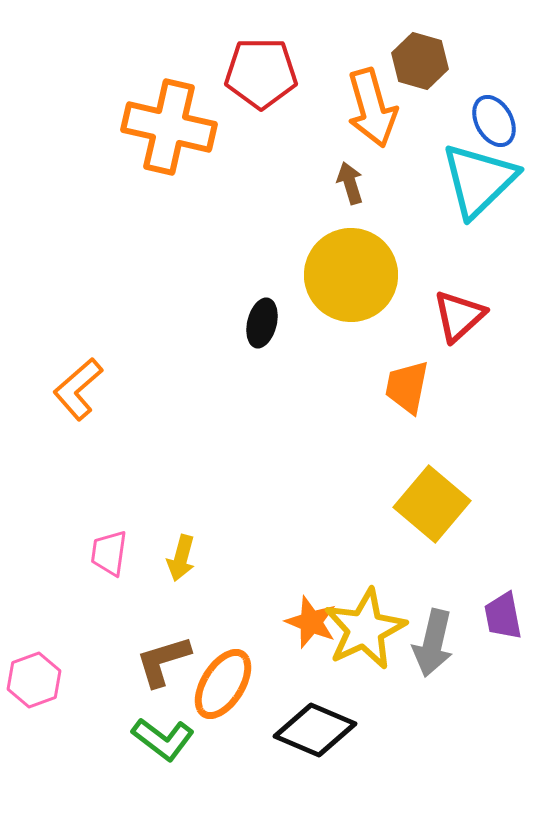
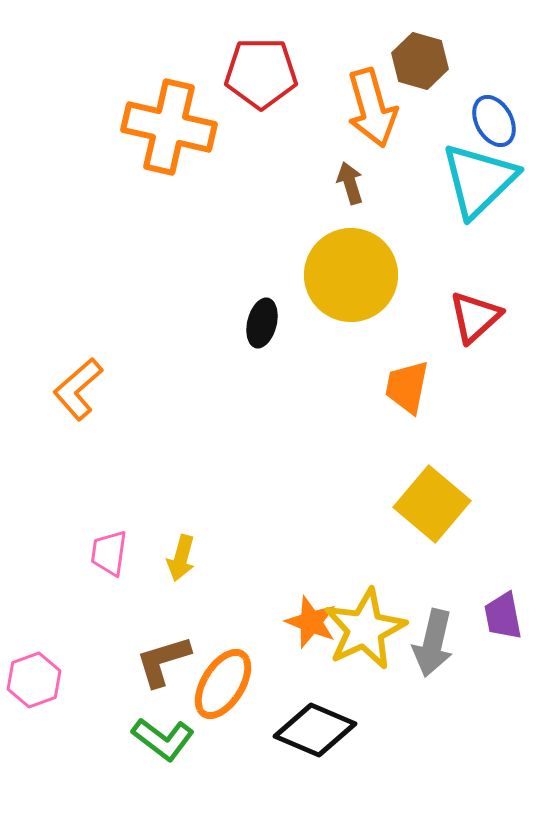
red triangle: moved 16 px right, 1 px down
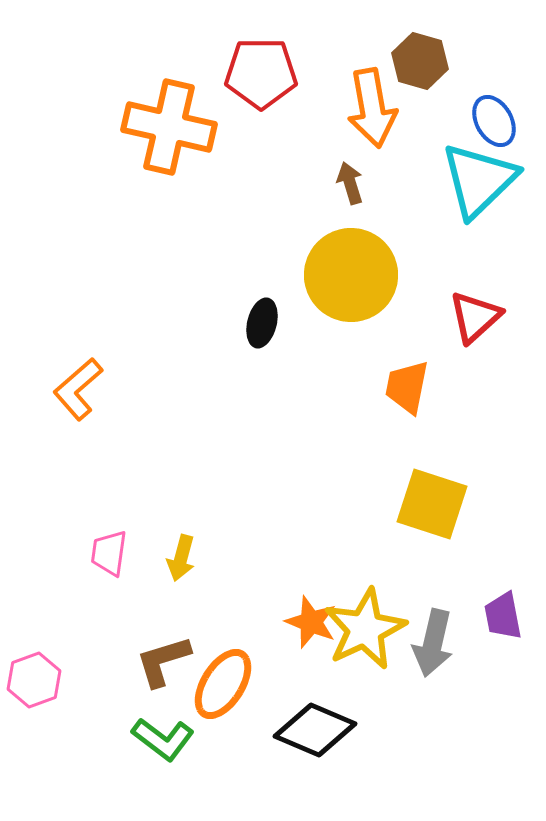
orange arrow: rotated 6 degrees clockwise
yellow square: rotated 22 degrees counterclockwise
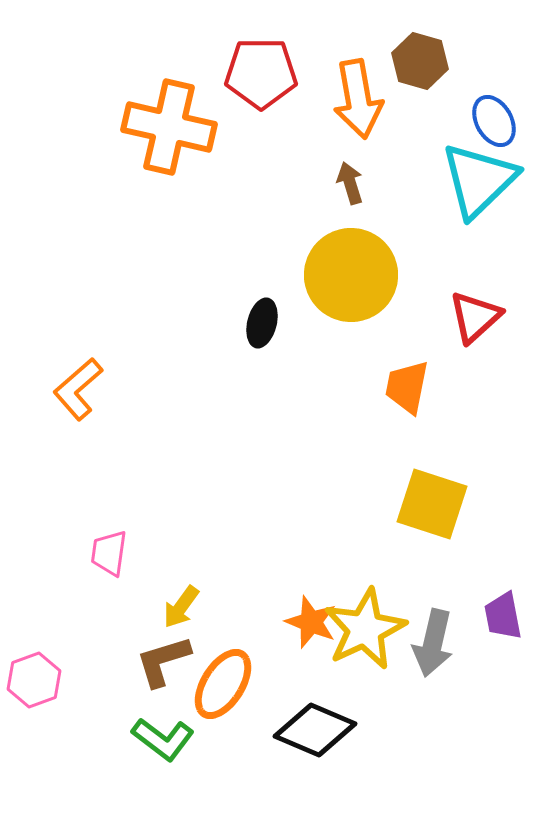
orange arrow: moved 14 px left, 9 px up
yellow arrow: moved 49 px down; rotated 21 degrees clockwise
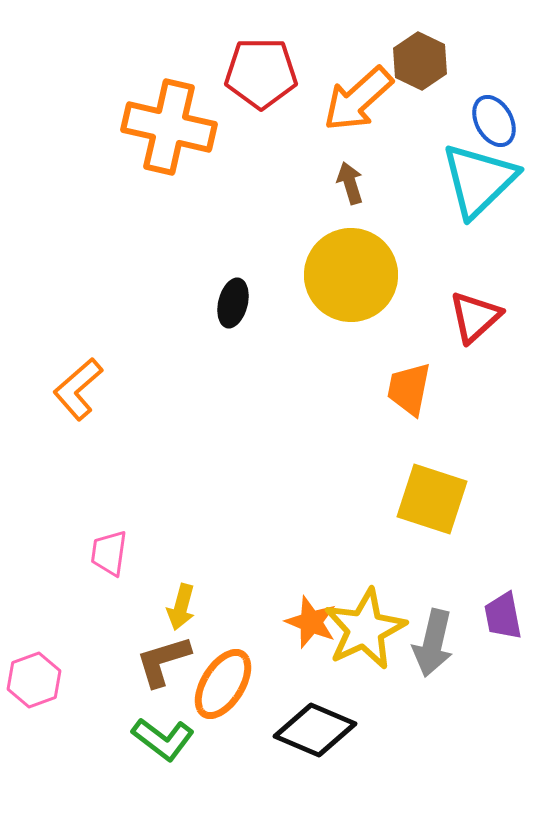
brown hexagon: rotated 10 degrees clockwise
orange arrow: rotated 58 degrees clockwise
black ellipse: moved 29 px left, 20 px up
orange trapezoid: moved 2 px right, 2 px down
yellow square: moved 5 px up
yellow arrow: rotated 21 degrees counterclockwise
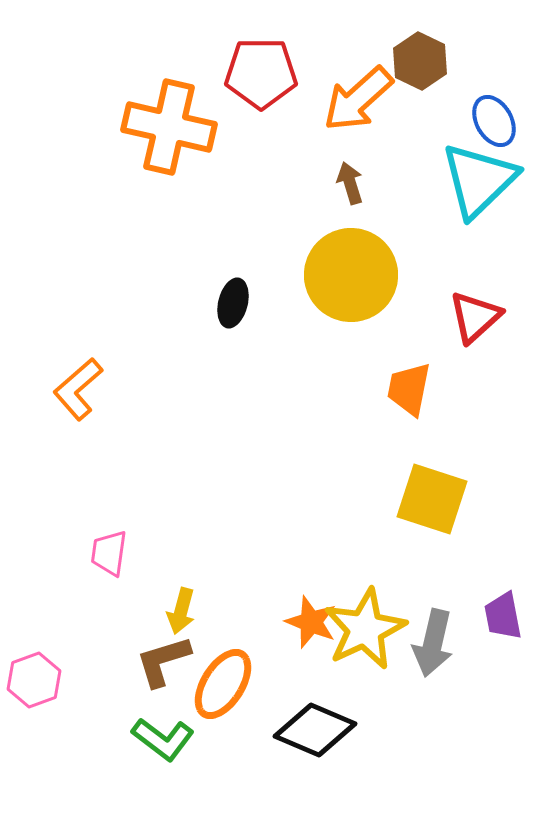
yellow arrow: moved 4 px down
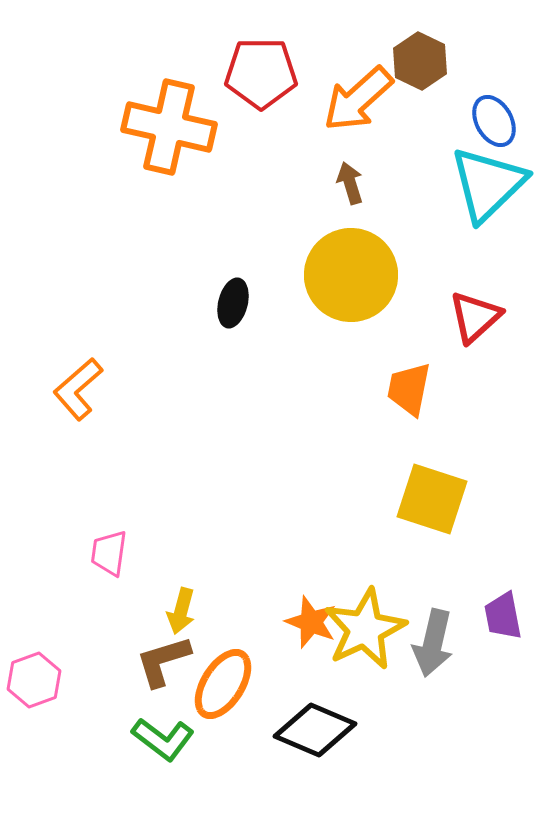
cyan triangle: moved 9 px right, 4 px down
